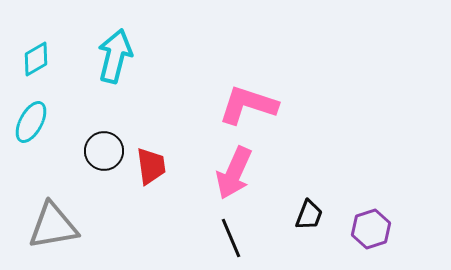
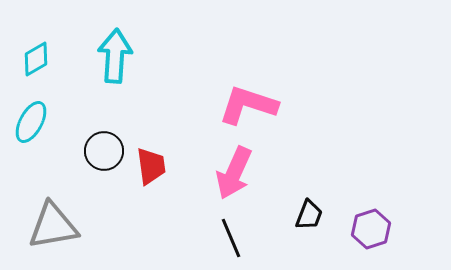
cyan arrow: rotated 10 degrees counterclockwise
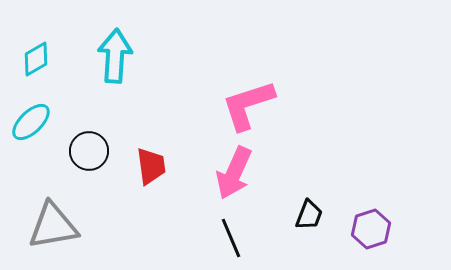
pink L-shape: rotated 36 degrees counterclockwise
cyan ellipse: rotated 18 degrees clockwise
black circle: moved 15 px left
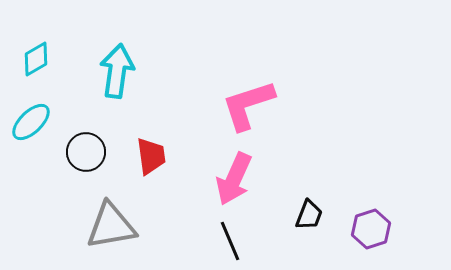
cyan arrow: moved 2 px right, 15 px down; rotated 4 degrees clockwise
black circle: moved 3 px left, 1 px down
red trapezoid: moved 10 px up
pink arrow: moved 6 px down
gray triangle: moved 58 px right
black line: moved 1 px left, 3 px down
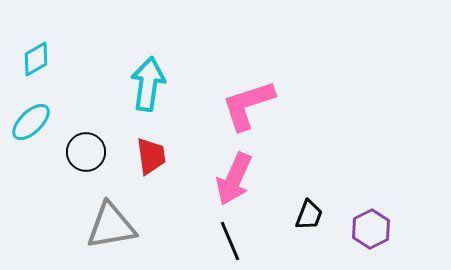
cyan arrow: moved 31 px right, 13 px down
purple hexagon: rotated 9 degrees counterclockwise
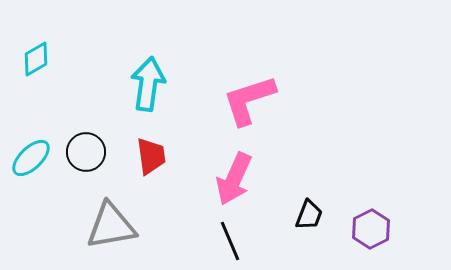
pink L-shape: moved 1 px right, 5 px up
cyan ellipse: moved 36 px down
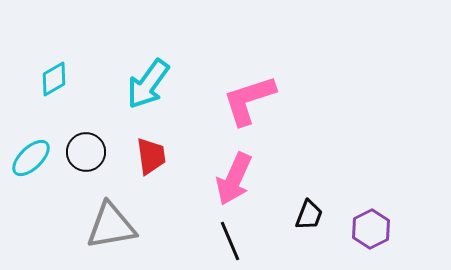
cyan diamond: moved 18 px right, 20 px down
cyan arrow: rotated 152 degrees counterclockwise
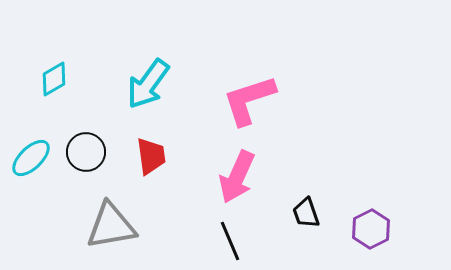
pink arrow: moved 3 px right, 2 px up
black trapezoid: moved 3 px left, 2 px up; rotated 140 degrees clockwise
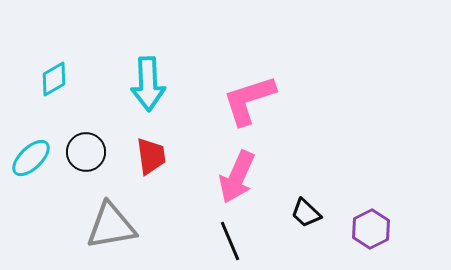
cyan arrow: rotated 38 degrees counterclockwise
black trapezoid: rotated 28 degrees counterclockwise
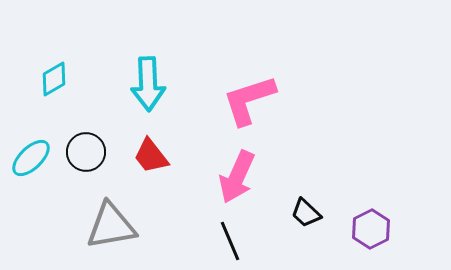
red trapezoid: rotated 150 degrees clockwise
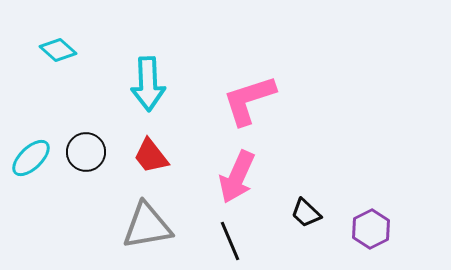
cyan diamond: moved 4 px right, 29 px up; rotated 72 degrees clockwise
gray triangle: moved 36 px right
